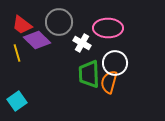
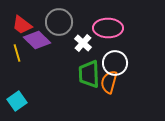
white cross: moved 1 px right; rotated 12 degrees clockwise
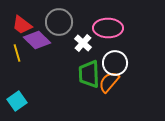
orange semicircle: rotated 25 degrees clockwise
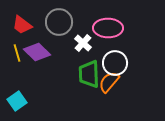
purple diamond: moved 12 px down
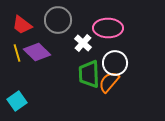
gray circle: moved 1 px left, 2 px up
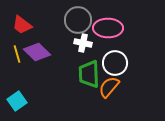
gray circle: moved 20 px right
white cross: rotated 30 degrees counterclockwise
yellow line: moved 1 px down
orange semicircle: moved 5 px down
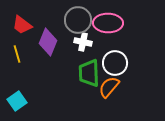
pink ellipse: moved 5 px up
white cross: moved 1 px up
purple diamond: moved 11 px right, 10 px up; rotated 68 degrees clockwise
green trapezoid: moved 1 px up
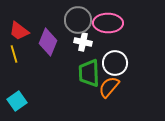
red trapezoid: moved 3 px left, 6 px down
yellow line: moved 3 px left
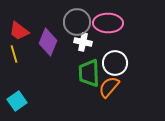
gray circle: moved 1 px left, 2 px down
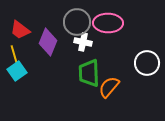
red trapezoid: moved 1 px right, 1 px up
white circle: moved 32 px right
cyan square: moved 30 px up
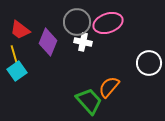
pink ellipse: rotated 20 degrees counterclockwise
white circle: moved 2 px right
green trapezoid: moved 28 px down; rotated 140 degrees clockwise
